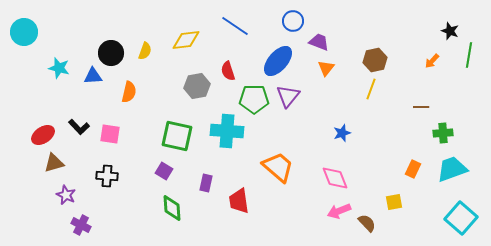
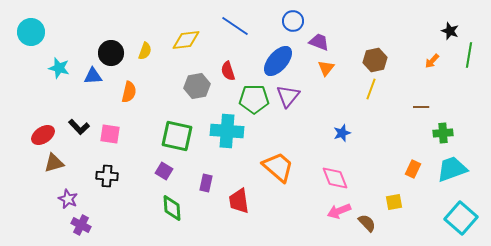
cyan circle at (24, 32): moved 7 px right
purple star at (66, 195): moved 2 px right, 4 px down
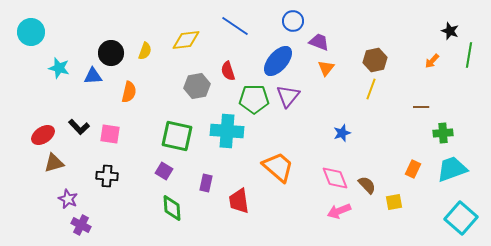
brown semicircle at (367, 223): moved 38 px up
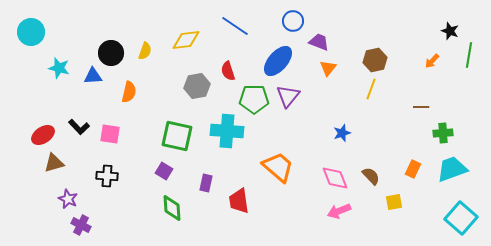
orange triangle at (326, 68): moved 2 px right
brown semicircle at (367, 185): moved 4 px right, 9 px up
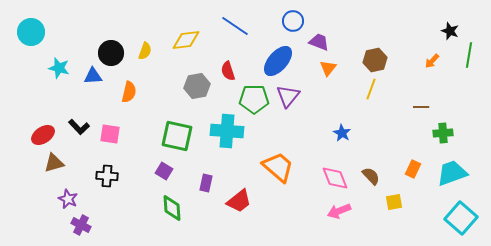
blue star at (342, 133): rotated 24 degrees counterclockwise
cyan trapezoid at (452, 169): moved 4 px down
red trapezoid at (239, 201): rotated 120 degrees counterclockwise
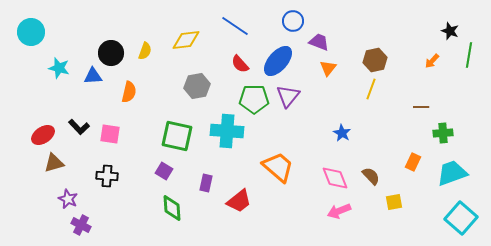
red semicircle at (228, 71): moved 12 px right, 7 px up; rotated 24 degrees counterclockwise
orange rectangle at (413, 169): moved 7 px up
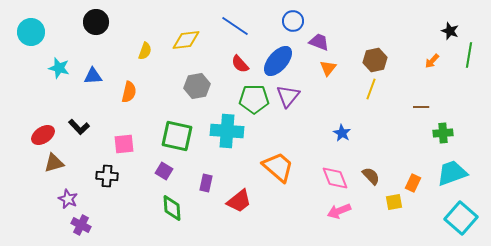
black circle at (111, 53): moved 15 px left, 31 px up
pink square at (110, 134): moved 14 px right, 10 px down; rotated 15 degrees counterclockwise
orange rectangle at (413, 162): moved 21 px down
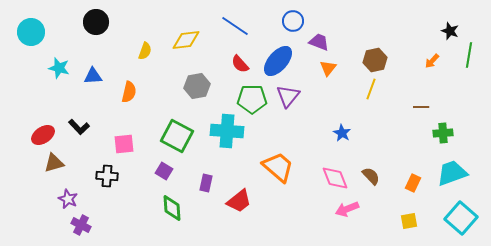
green pentagon at (254, 99): moved 2 px left
green square at (177, 136): rotated 16 degrees clockwise
yellow square at (394, 202): moved 15 px right, 19 px down
pink arrow at (339, 211): moved 8 px right, 2 px up
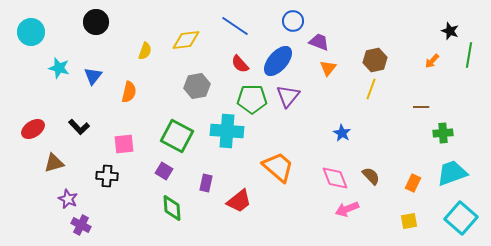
blue triangle at (93, 76): rotated 48 degrees counterclockwise
red ellipse at (43, 135): moved 10 px left, 6 px up
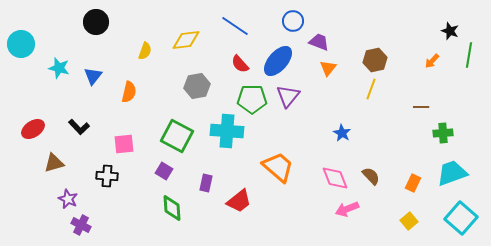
cyan circle at (31, 32): moved 10 px left, 12 px down
yellow square at (409, 221): rotated 30 degrees counterclockwise
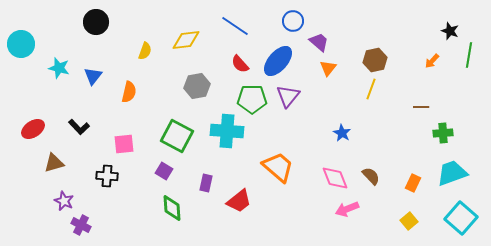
purple trapezoid at (319, 42): rotated 20 degrees clockwise
purple star at (68, 199): moved 4 px left, 2 px down
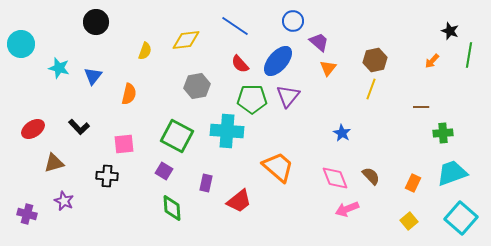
orange semicircle at (129, 92): moved 2 px down
purple cross at (81, 225): moved 54 px left, 11 px up; rotated 12 degrees counterclockwise
